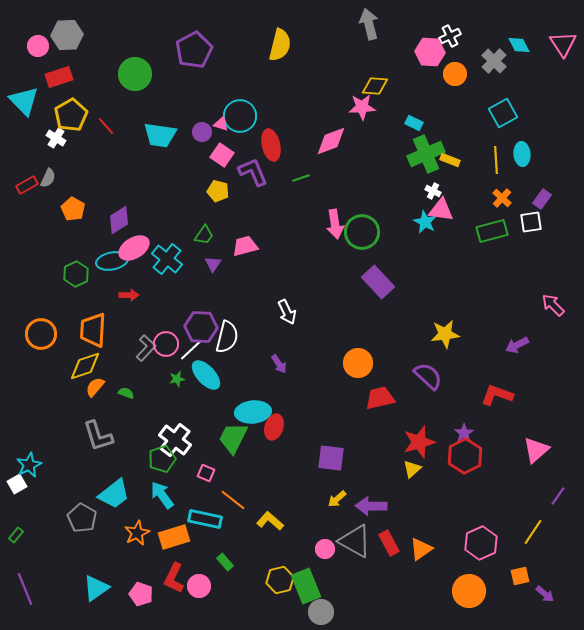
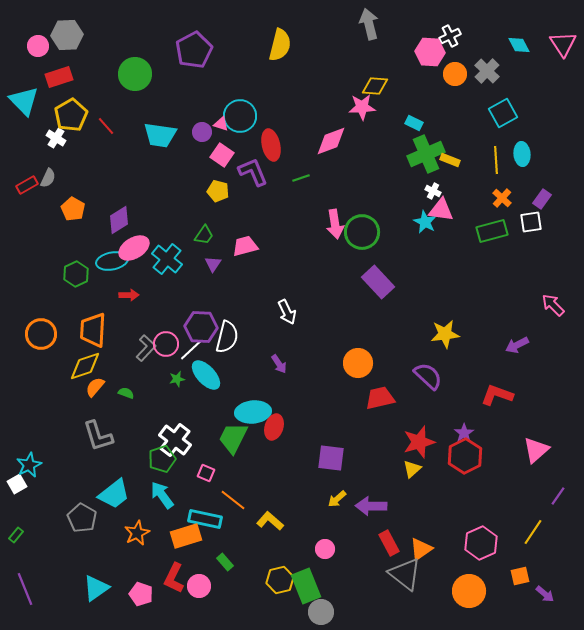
gray cross at (494, 61): moved 7 px left, 10 px down
orange rectangle at (174, 537): moved 12 px right, 1 px up
gray triangle at (355, 541): moved 50 px right, 33 px down; rotated 9 degrees clockwise
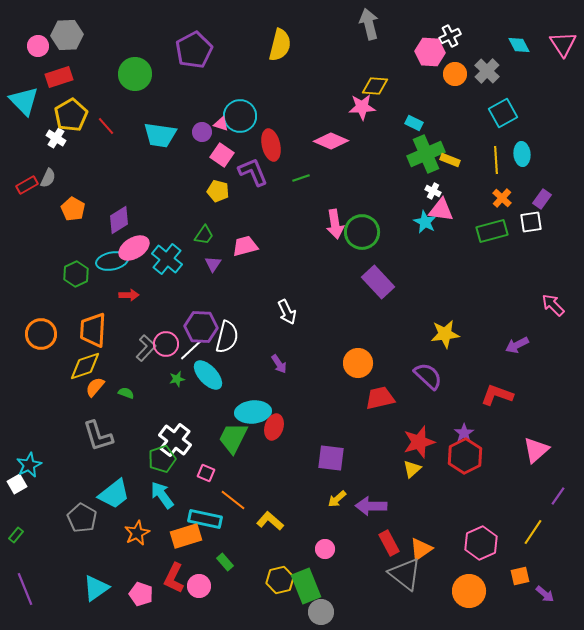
pink diamond at (331, 141): rotated 44 degrees clockwise
cyan ellipse at (206, 375): moved 2 px right
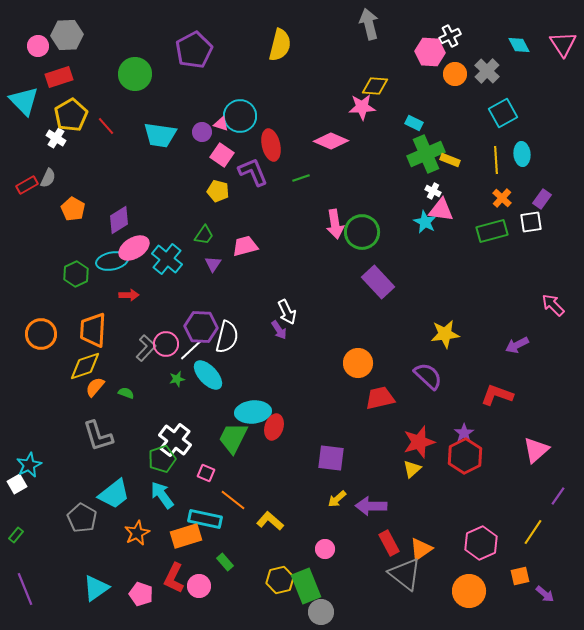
purple arrow at (279, 364): moved 34 px up
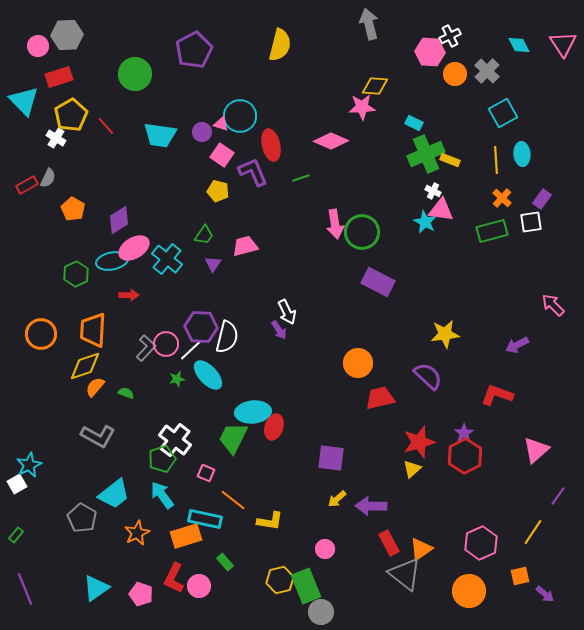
purple rectangle at (378, 282): rotated 20 degrees counterclockwise
gray L-shape at (98, 436): rotated 44 degrees counterclockwise
yellow L-shape at (270, 521): rotated 148 degrees clockwise
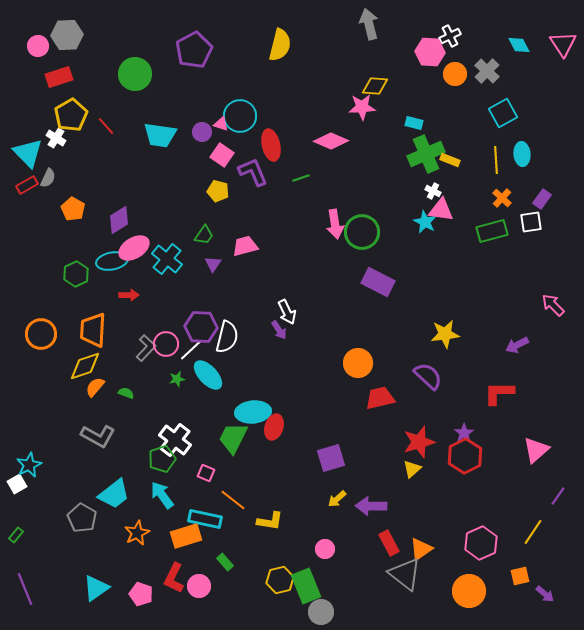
cyan triangle at (24, 101): moved 4 px right, 52 px down
cyan rectangle at (414, 123): rotated 12 degrees counterclockwise
red L-shape at (497, 395): moved 2 px right, 2 px up; rotated 20 degrees counterclockwise
purple square at (331, 458): rotated 24 degrees counterclockwise
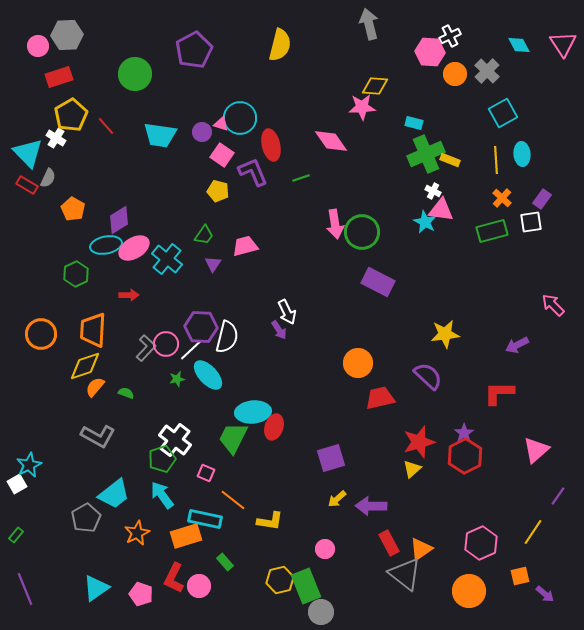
cyan circle at (240, 116): moved 2 px down
pink diamond at (331, 141): rotated 32 degrees clockwise
red rectangle at (27, 185): rotated 60 degrees clockwise
cyan ellipse at (112, 261): moved 6 px left, 16 px up
gray pentagon at (82, 518): moved 4 px right; rotated 12 degrees clockwise
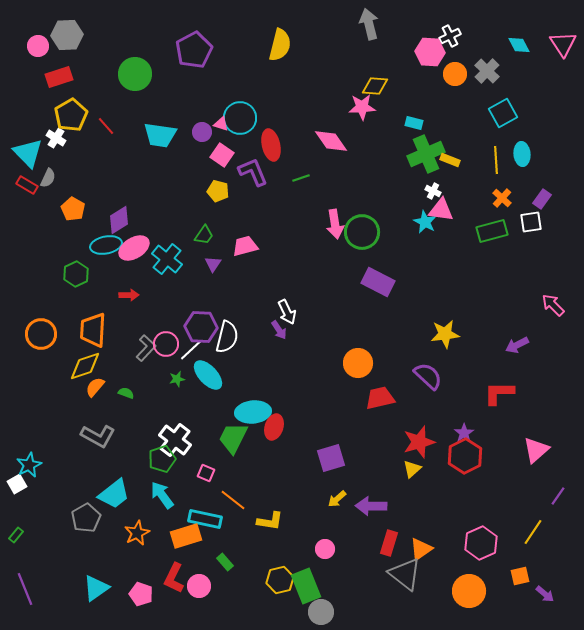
red rectangle at (389, 543): rotated 45 degrees clockwise
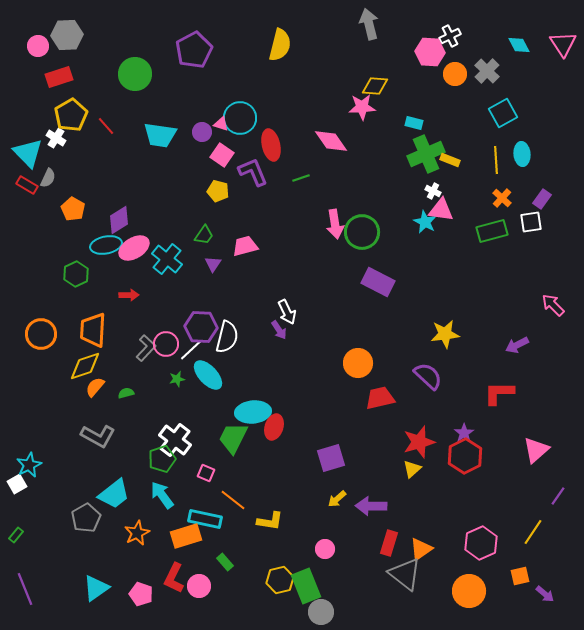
green semicircle at (126, 393): rotated 35 degrees counterclockwise
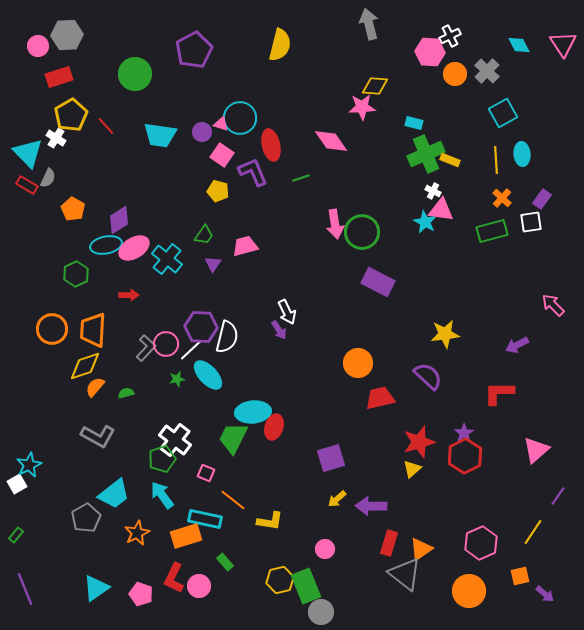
orange circle at (41, 334): moved 11 px right, 5 px up
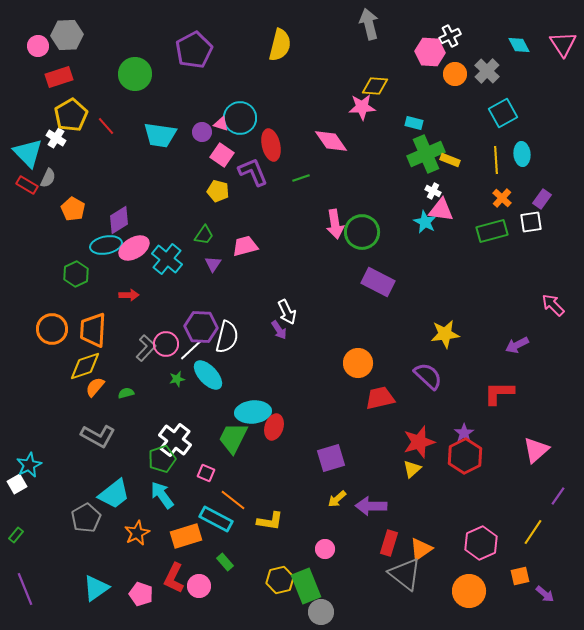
cyan rectangle at (205, 519): moved 11 px right; rotated 16 degrees clockwise
